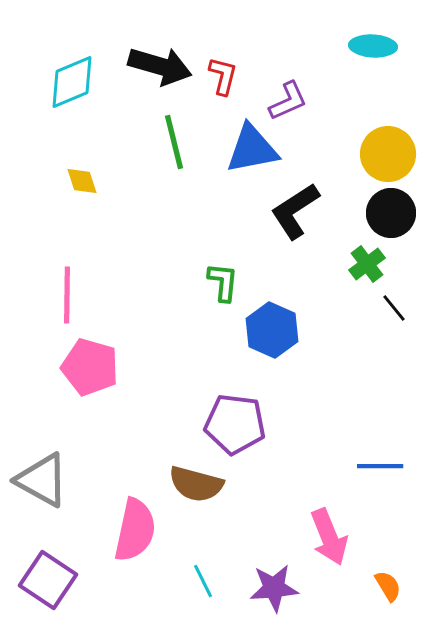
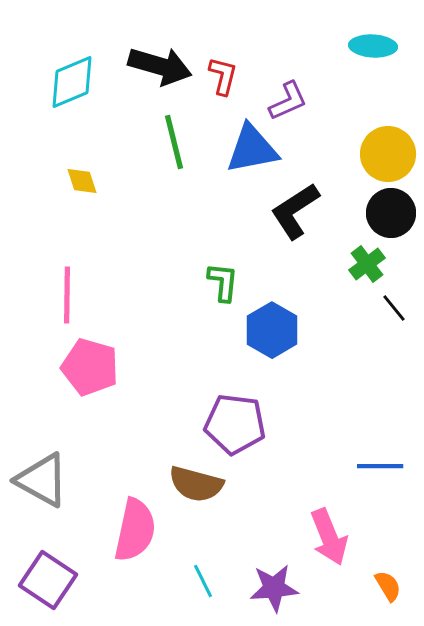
blue hexagon: rotated 6 degrees clockwise
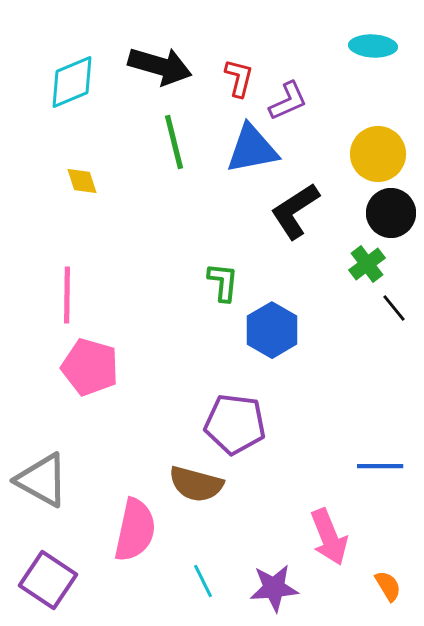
red L-shape: moved 16 px right, 2 px down
yellow circle: moved 10 px left
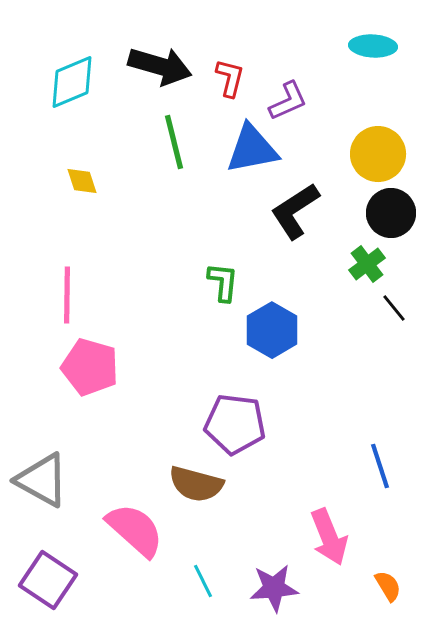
red L-shape: moved 9 px left
blue line: rotated 72 degrees clockwise
pink semicircle: rotated 60 degrees counterclockwise
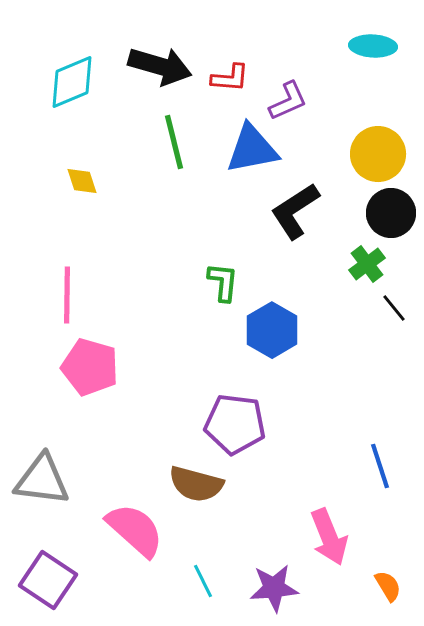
red L-shape: rotated 81 degrees clockwise
gray triangle: rotated 22 degrees counterclockwise
